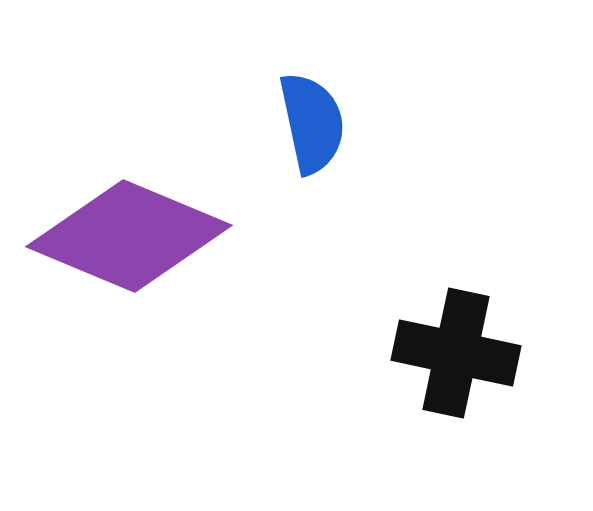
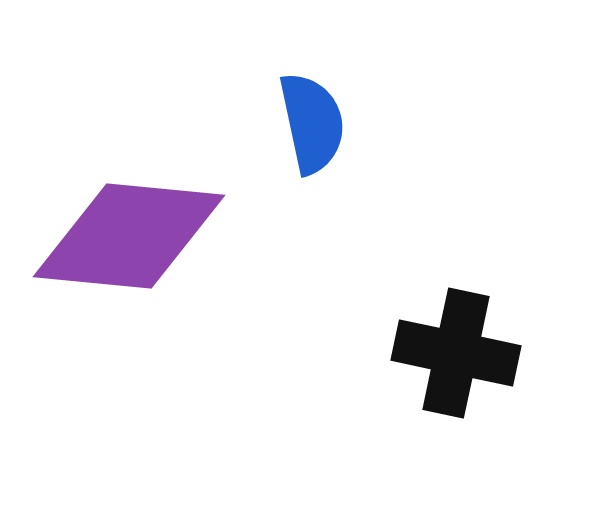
purple diamond: rotated 17 degrees counterclockwise
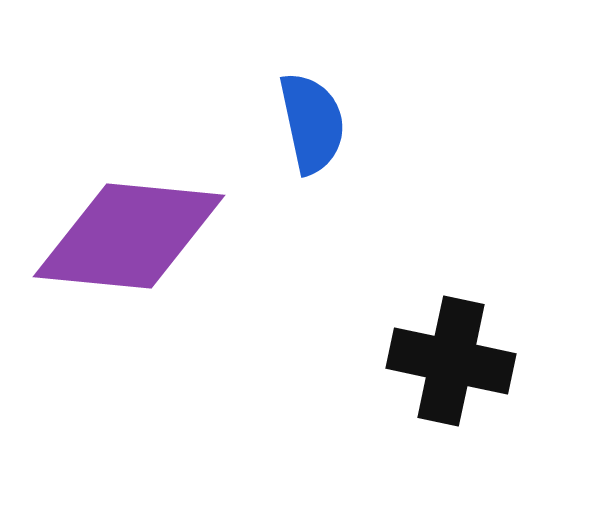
black cross: moved 5 px left, 8 px down
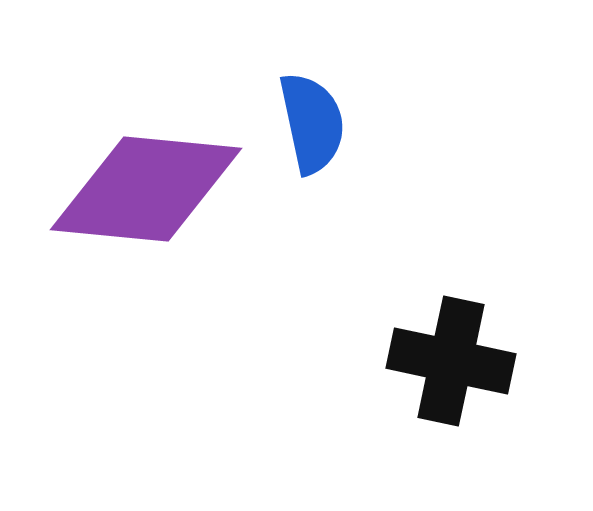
purple diamond: moved 17 px right, 47 px up
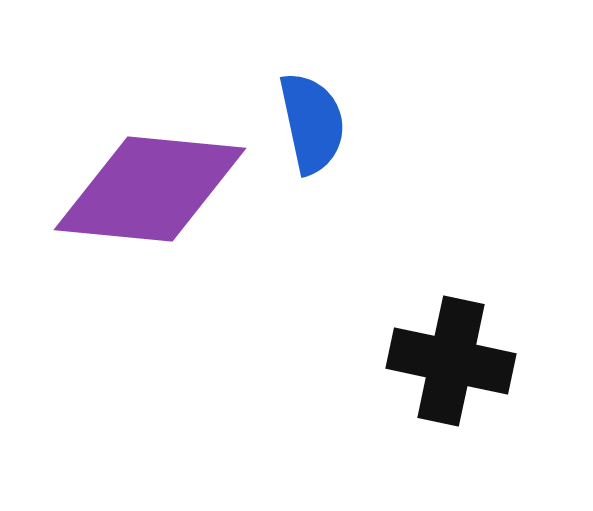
purple diamond: moved 4 px right
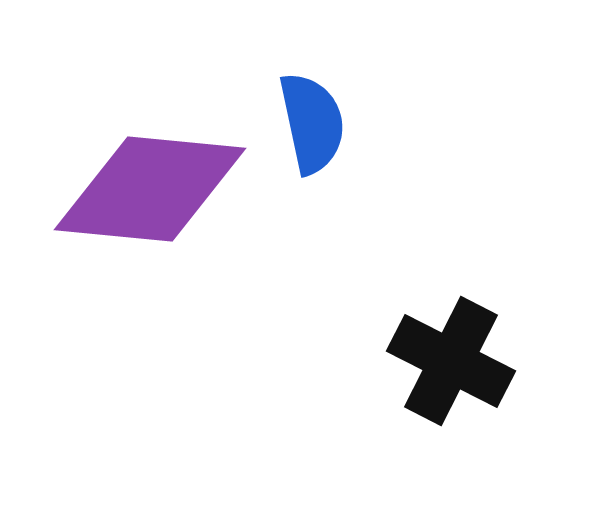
black cross: rotated 15 degrees clockwise
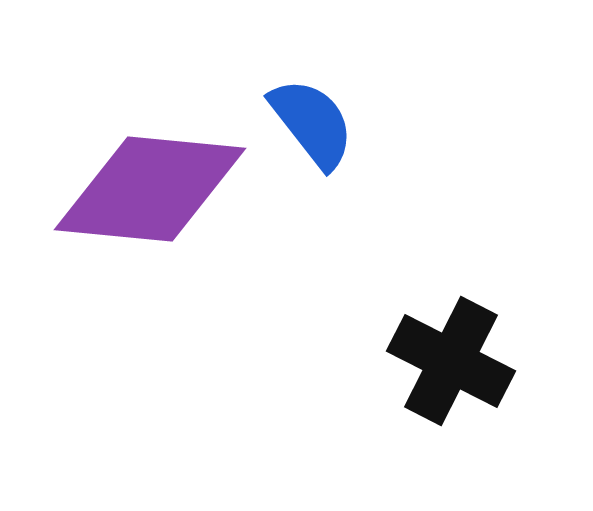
blue semicircle: rotated 26 degrees counterclockwise
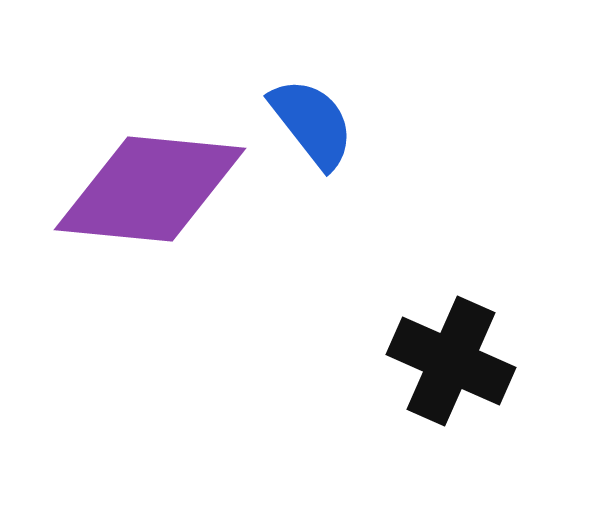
black cross: rotated 3 degrees counterclockwise
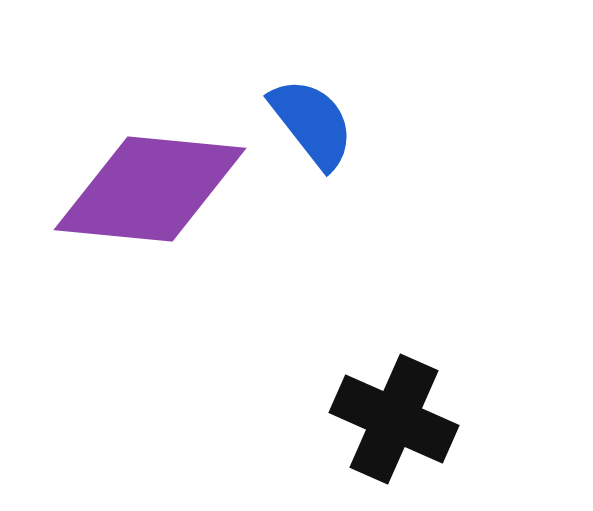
black cross: moved 57 px left, 58 px down
